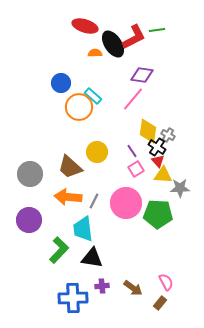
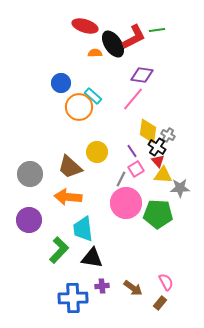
gray line: moved 27 px right, 22 px up
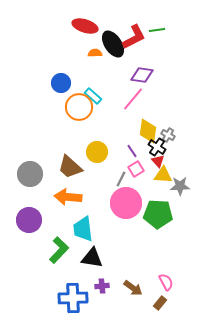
gray star: moved 2 px up
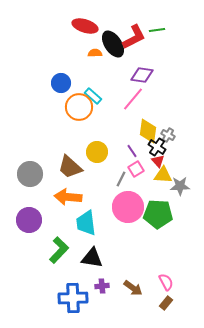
pink circle: moved 2 px right, 4 px down
cyan trapezoid: moved 3 px right, 6 px up
brown rectangle: moved 6 px right
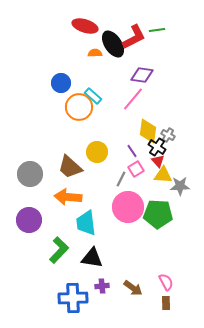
brown rectangle: rotated 40 degrees counterclockwise
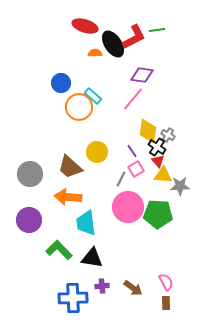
green L-shape: rotated 88 degrees counterclockwise
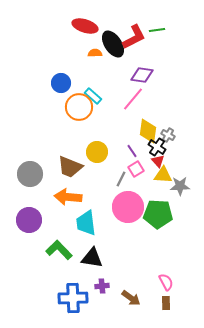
brown trapezoid: rotated 20 degrees counterclockwise
brown arrow: moved 2 px left, 10 px down
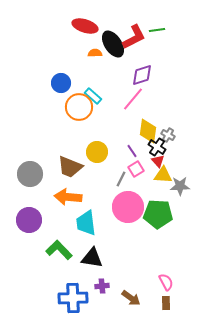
purple diamond: rotated 25 degrees counterclockwise
